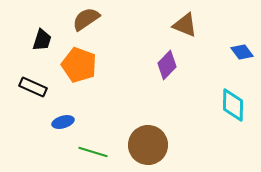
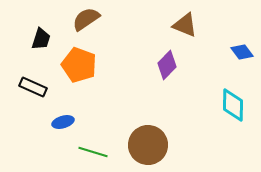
black trapezoid: moved 1 px left, 1 px up
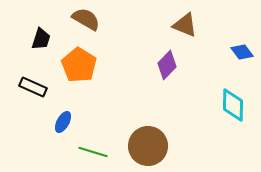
brown semicircle: rotated 64 degrees clockwise
orange pentagon: rotated 12 degrees clockwise
blue ellipse: rotated 45 degrees counterclockwise
brown circle: moved 1 px down
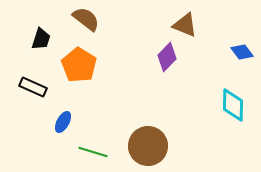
brown semicircle: rotated 8 degrees clockwise
purple diamond: moved 8 px up
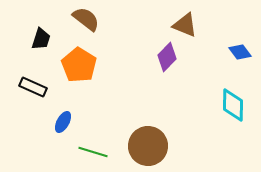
blue diamond: moved 2 px left
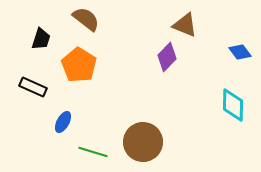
brown circle: moved 5 px left, 4 px up
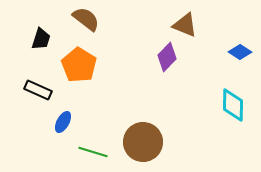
blue diamond: rotated 20 degrees counterclockwise
black rectangle: moved 5 px right, 3 px down
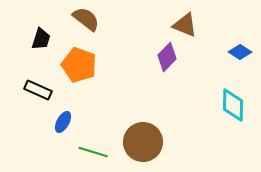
orange pentagon: rotated 12 degrees counterclockwise
